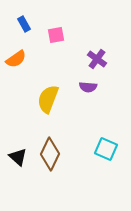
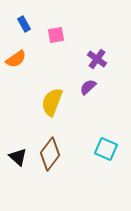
purple semicircle: rotated 132 degrees clockwise
yellow semicircle: moved 4 px right, 3 px down
brown diamond: rotated 12 degrees clockwise
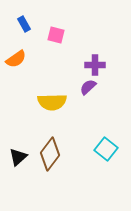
pink square: rotated 24 degrees clockwise
purple cross: moved 2 px left, 6 px down; rotated 36 degrees counterclockwise
yellow semicircle: rotated 112 degrees counterclockwise
cyan square: rotated 15 degrees clockwise
black triangle: rotated 36 degrees clockwise
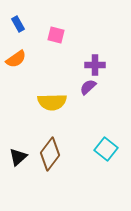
blue rectangle: moved 6 px left
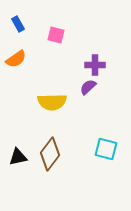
cyan square: rotated 25 degrees counterclockwise
black triangle: rotated 30 degrees clockwise
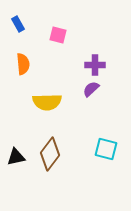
pink square: moved 2 px right
orange semicircle: moved 7 px right, 5 px down; rotated 60 degrees counterclockwise
purple semicircle: moved 3 px right, 2 px down
yellow semicircle: moved 5 px left
black triangle: moved 2 px left
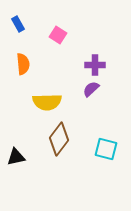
pink square: rotated 18 degrees clockwise
brown diamond: moved 9 px right, 15 px up
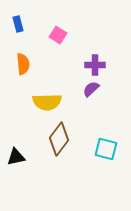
blue rectangle: rotated 14 degrees clockwise
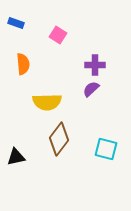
blue rectangle: moved 2 px left, 1 px up; rotated 56 degrees counterclockwise
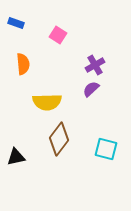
purple cross: rotated 30 degrees counterclockwise
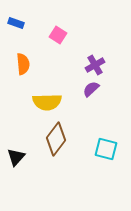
brown diamond: moved 3 px left
black triangle: rotated 36 degrees counterclockwise
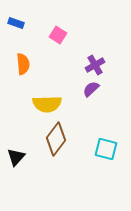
yellow semicircle: moved 2 px down
